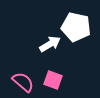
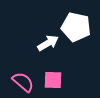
white arrow: moved 2 px left, 1 px up
pink square: rotated 18 degrees counterclockwise
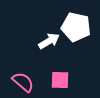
white arrow: moved 1 px right, 2 px up
pink square: moved 7 px right
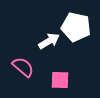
pink semicircle: moved 15 px up
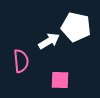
pink semicircle: moved 2 px left, 6 px up; rotated 45 degrees clockwise
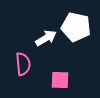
white arrow: moved 3 px left, 3 px up
pink semicircle: moved 2 px right, 3 px down
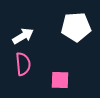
white pentagon: rotated 16 degrees counterclockwise
white arrow: moved 23 px left, 2 px up
